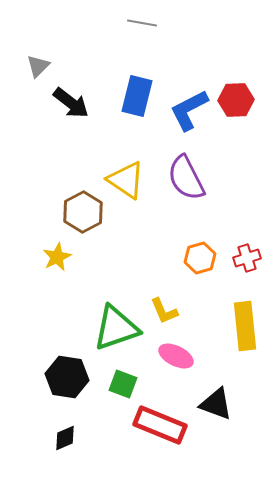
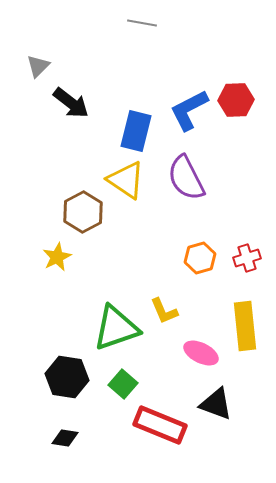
blue rectangle: moved 1 px left, 35 px down
pink ellipse: moved 25 px right, 3 px up
green square: rotated 20 degrees clockwise
black diamond: rotated 32 degrees clockwise
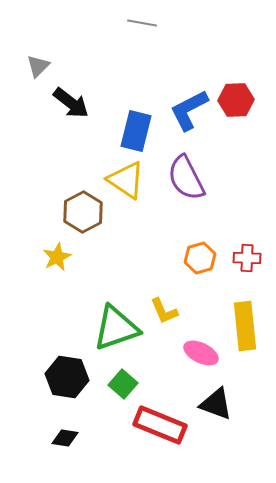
red cross: rotated 20 degrees clockwise
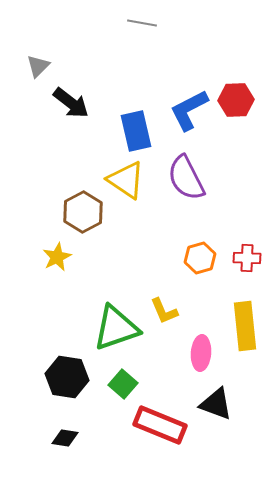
blue rectangle: rotated 27 degrees counterclockwise
pink ellipse: rotated 68 degrees clockwise
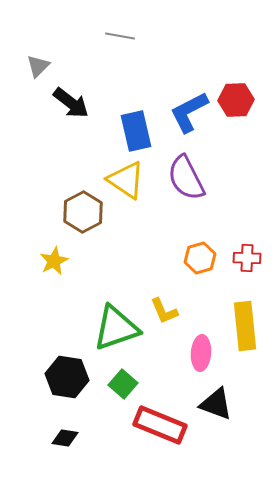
gray line: moved 22 px left, 13 px down
blue L-shape: moved 2 px down
yellow star: moved 3 px left, 4 px down
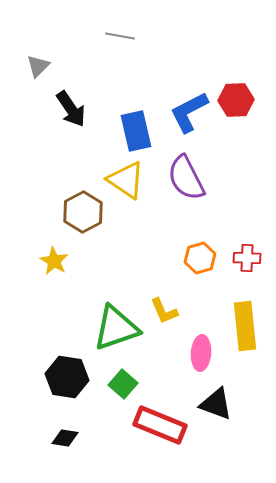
black arrow: moved 6 px down; rotated 18 degrees clockwise
yellow star: rotated 16 degrees counterclockwise
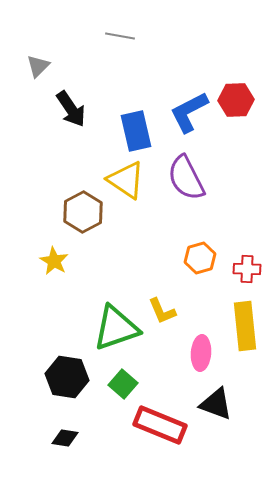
red cross: moved 11 px down
yellow L-shape: moved 2 px left
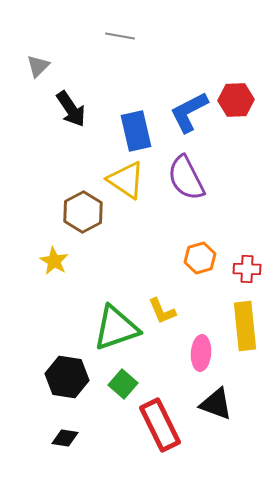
red rectangle: rotated 42 degrees clockwise
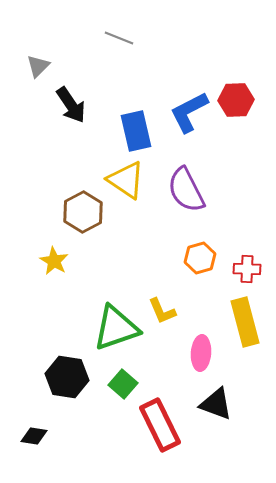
gray line: moved 1 px left, 2 px down; rotated 12 degrees clockwise
black arrow: moved 4 px up
purple semicircle: moved 12 px down
yellow rectangle: moved 4 px up; rotated 9 degrees counterclockwise
black diamond: moved 31 px left, 2 px up
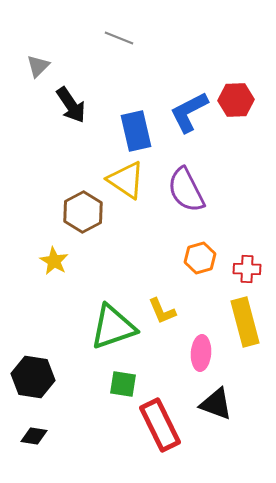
green triangle: moved 3 px left, 1 px up
black hexagon: moved 34 px left
green square: rotated 32 degrees counterclockwise
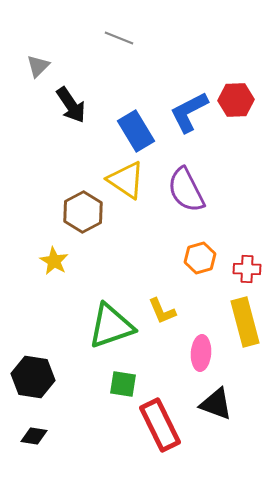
blue rectangle: rotated 18 degrees counterclockwise
green triangle: moved 2 px left, 1 px up
